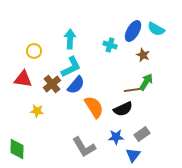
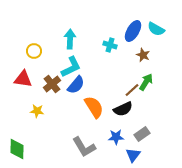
brown line: rotated 35 degrees counterclockwise
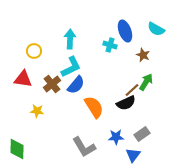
blue ellipse: moved 8 px left; rotated 50 degrees counterclockwise
black semicircle: moved 3 px right, 6 px up
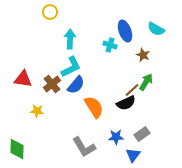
yellow circle: moved 16 px right, 39 px up
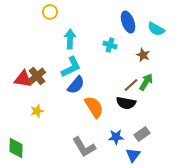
blue ellipse: moved 3 px right, 9 px up
brown cross: moved 15 px left, 8 px up
brown line: moved 1 px left, 5 px up
black semicircle: rotated 36 degrees clockwise
yellow star: rotated 24 degrees counterclockwise
green diamond: moved 1 px left, 1 px up
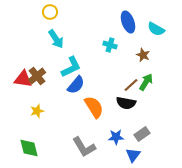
cyan arrow: moved 14 px left; rotated 144 degrees clockwise
green diamond: moved 13 px right; rotated 15 degrees counterclockwise
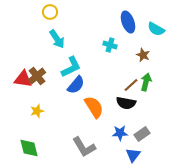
cyan arrow: moved 1 px right
green arrow: rotated 18 degrees counterclockwise
blue star: moved 4 px right, 4 px up
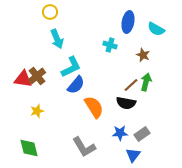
blue ellipse: rotated 30 degrees clockwise
cyan arrow: rotated 12 degrees clockwise
